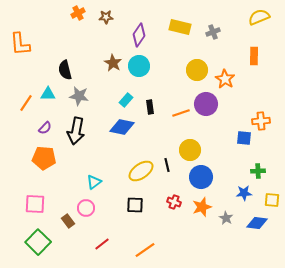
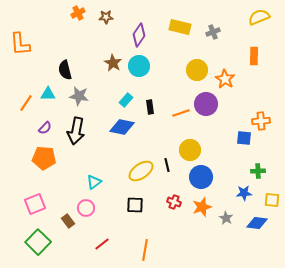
pink square at (35, 204): rotated 25 degrees counterclockwise
orange line at (145, 250): rotated 45 degrees counterclockwise
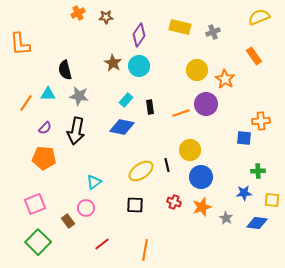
orange rectangle at (254, 56): rotated 36 degrees counterclockwise
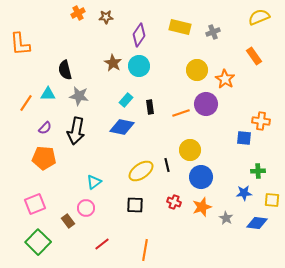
orange cross at (261, 121): rotated 12 degrees clockwise
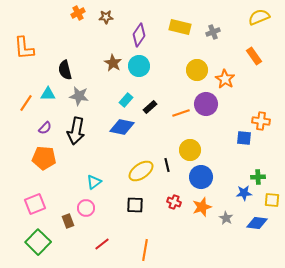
orange L-shape at (20, 44): moved 4 px right, 4 px down
black rectangle at (150, 107): rotated 56 degrees clockwise
green cross at (258, 171): moved 6 px down
brown rectangle at (68, 221): rotated 16 degrees clockwise
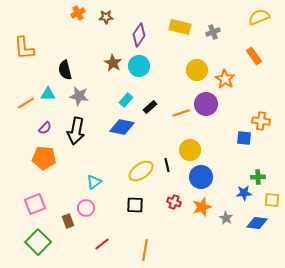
orange line at (26, 103): rotated 24 degrees clockwise
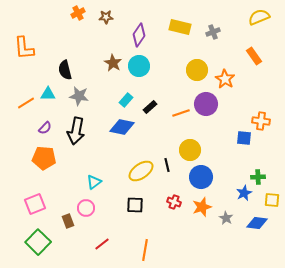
blue star at (244, 193): rotated 21 degrees counterclockwise
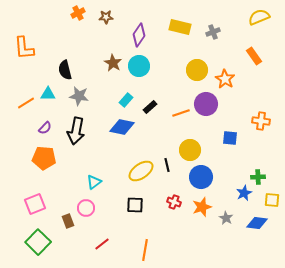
blue square at (244, 138): moved 14 px left
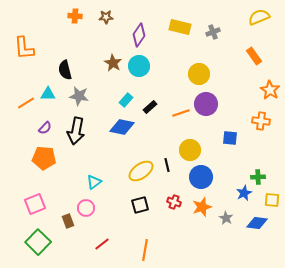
orange cross at (78, 13): moved 3 px left, 3 px down; rotated 32 degrees clockwise
yellow circle at (197, 70): moved 2 px right, 4 px down
orange star at (225, 79): moved 45 px right, 11 px down
black square at (135, 205): moved 5 px right; rotated 18 degrees counterclockwise
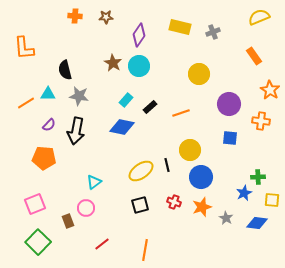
purple circle at (206, 104): moved 23 px right
purple semicircle at (45, 128): moved 4 px right, 3 px up
